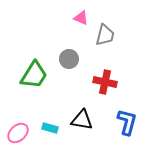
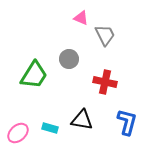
gray trapezoid: rotated 40 degrees counterclockwise
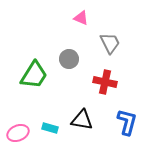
gray trapezoid: moved 5 px right, 8 px down
pink ellipse: rotated 20 degrees clockwise
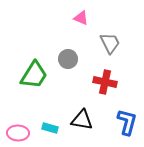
gray circle: moved 1 px left
pink ellipse: rotated 25 degrees clockwise
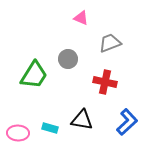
gray trapezoid: rotated 85 degrees counterclockwise
blue L-shape: rotated 32 degrees clockwise
